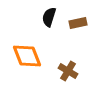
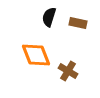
brown rectangle: rotated 24 degrees clockwise
orange diamond: moved 9 px right, 1 px up
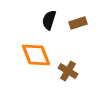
black semicircle: moved 3 px down
brown rectangle: rotated 30 degrees counterclockwise
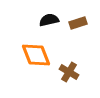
black semicircle: rotated 60 degrees clockwise
brown cross: moved 1 px right, 1 px down
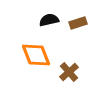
brown cross: rotated 18 degrees clockwise
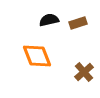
orange diamond: moved 1 px right, 1 px down
brown cross: moved 15 px right
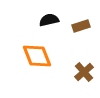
brown rectangle: moved 3 px right, 3 px down
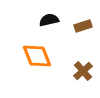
brown rectangle: moved 2 px right
brown cross: moved 1 px left, 1 px up
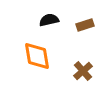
brown rectangle: moved 2 px right, 1 px up
orange diamond: rotated 12 degrees clockwise
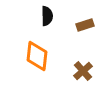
black semicircle: moved 2 px left, 4 px up; rotated 102 degrees clockwise
orange diamond: rotated 16 degrees clockwise
